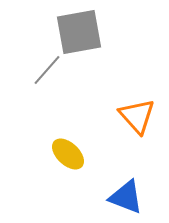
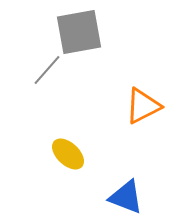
orange triangle: moved 6 px right, 10 px up; rotated 45 degrees clockwise
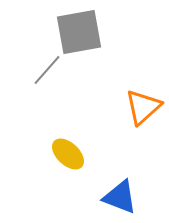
orange triangle: moved 1 px down; rotated 15 degrees counterclockwise
blue triangle: moved 6 px left
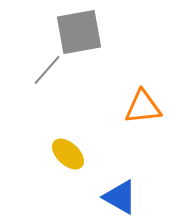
orange triangle: rotated 36 degrees clockwise
blue triangle: rotated 9 degrees clockwise
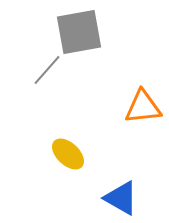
blue triangle: moved 1 px right, 1 px down
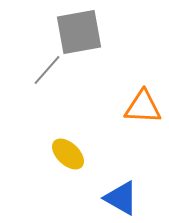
orange triangle: rotated 9 degrees clockwise
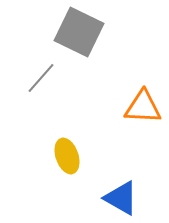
gray square: rotated 36 degrees clockwise
gray line: moved 6 px left, 8 px down
yellow ellipse: moved 1 px left, 2 px down; rotated 28 degrees clockwise
